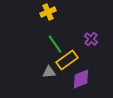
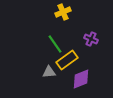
yellow cross: moved 15 px right
purple cross: rotated 16 degrees counterclockwise
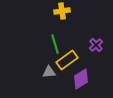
yellow cross: moved 1 px left, 1 px up; rotated 14 degrees clockwise
purple cross: moved 5 px right, 6 px down; rotated 24 degrees clockwise
green line: rotated 18 degrees clockwise
purple diamond: rotated 10 degrees counterclockwise
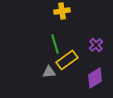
purple diamond: moved 14 px right, 1 px up
